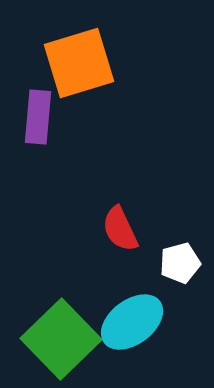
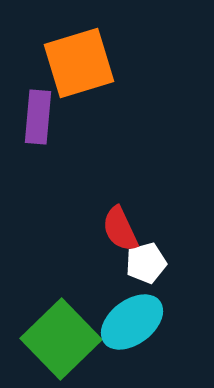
white pentagon: moved 34 px left
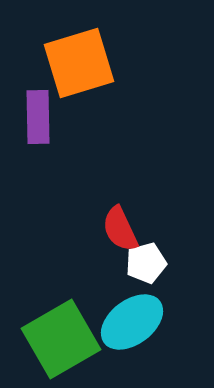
purple rectangle: rotated 6 degrees counterclockwise
green square: rotated 14 degrees clockwise
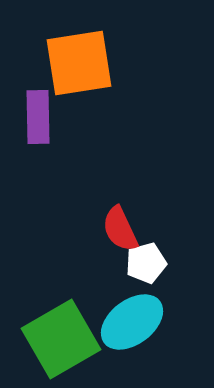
orange square: rotated 8 degrees clockwise
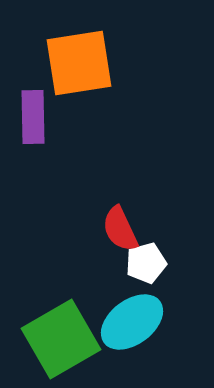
purple rectangle: moved 5 px left
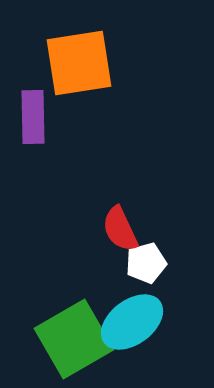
green square: moved 13 px right
